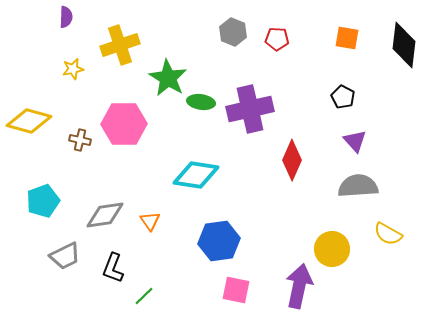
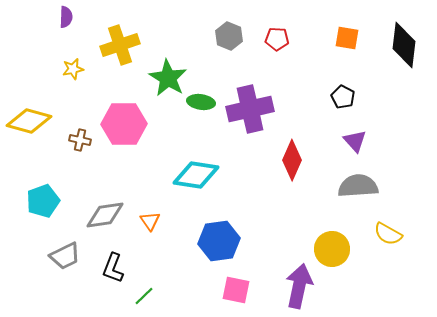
gray hexagon: moved 4 px left, 4 px down
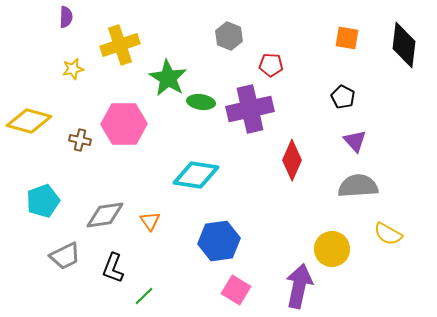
red pentagon: moved 6 px left, 26 px down
pink square: rotated 20 degrees clockwise
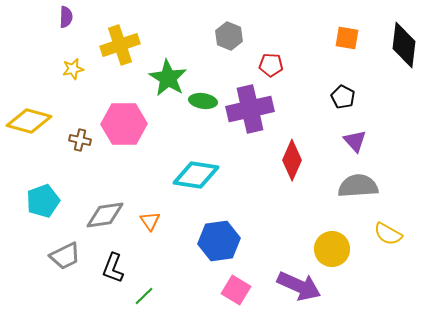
green ellipse: moved 2 px right, 1 px up
purple arrow: rotated 102 degrees clockwise
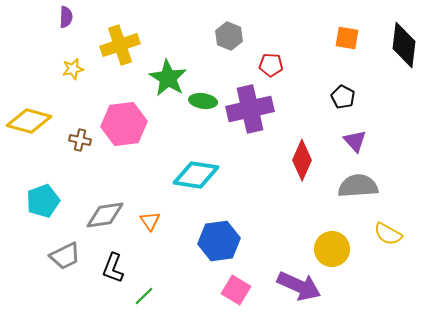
pink hexagon: rotated 6 degrees counterclockwise
red diamond: moved 10 px right
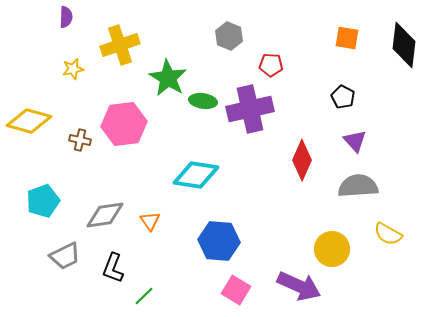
blue hexagon: rotated 12 degrees clockwise
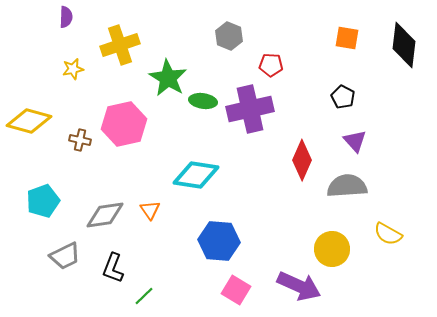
pink hexagon: rotated 6 degrees counterclockwise
gray semicircle: moved 11 px left
orange triangle: moved 11 px up
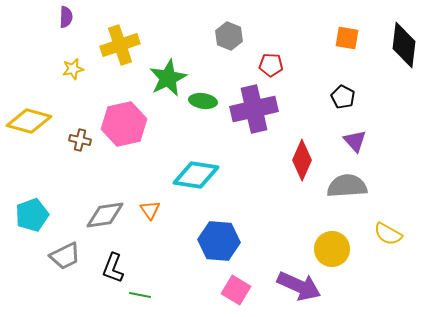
green star: rotated 15 degrees clockwise
purple cross: moved 4 px right
cyan pentagon: moved 11 px left, 14 px down
green line: moved 4 px left, 1 px up; rotated 55 degrees clockwise
